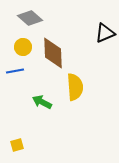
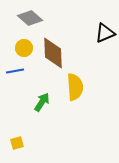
yellow circle: moved 1 px right, 1 px down
green arrow: rotated 96 degrees clockwise
yellow square: moved 2 px up
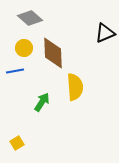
yellow square: rotated 16 degrees counterclockwise
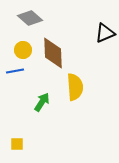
yellow circle: moved 1 px left, 2 px down
yellow square: moved 1 px down; rotated 32 degrees clockwise
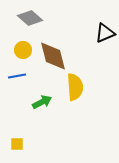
brown diamond: moved 3 px down; rotated 12 degrees counterclockwise
blue line: moved 2 px right, 5 px down
green arrow: rotated 30 degrees clockwise
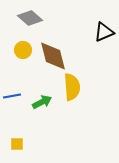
black triangle: moved 1 px left, 1 px up
blue line: moved 5 px left, 20 px down
yellow semicircle: moved 3 px left
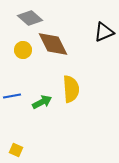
brown diamond: moved 12 px up; rotated 12 degrees counterclockwise
yellow semicircle: moved 1 px left, 2 px down
yellow square: moved 1 px left, 6 px down; rotated 24 degrees clockwise
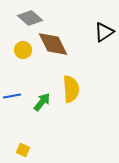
black triangle: rotated 10 degrees counterclockwise
green arrow: rotated 24 degrees counterclockwise
yellow square: moved 7 px right
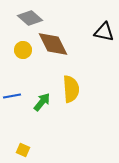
black triangle: rotated 45 degrees clockwise
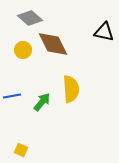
yellow square: moved 2 px left
